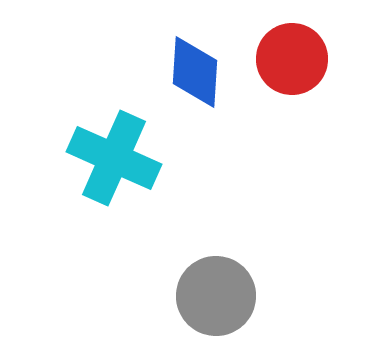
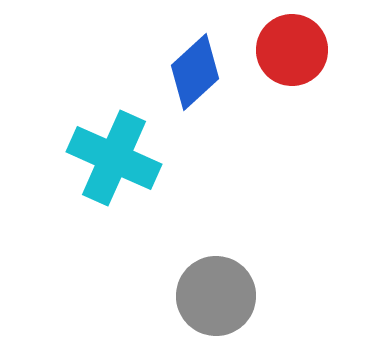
red circle: moved 9 px up
blue diamond: rotated 44 degrees clockwise
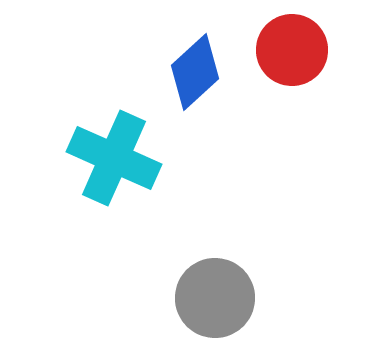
gray circle: moved 1 px left, 2 px down
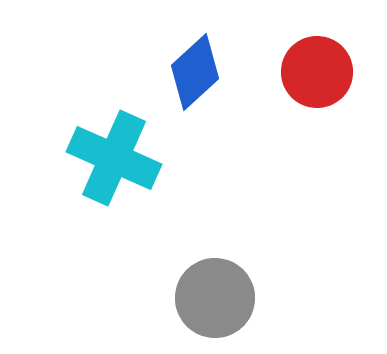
red circle: moved 25 px right, 22 px down
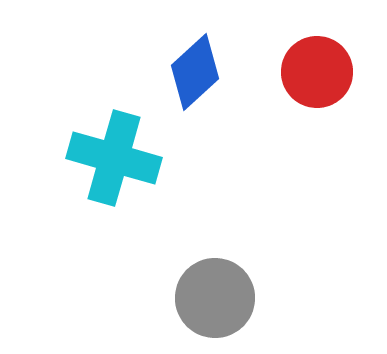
cyan cross: rotated 8 degrees counterclockwise
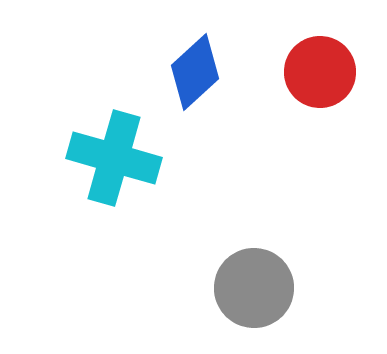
red circle: moved 3 px right
gray circle: moved 39 px right, 10 px up
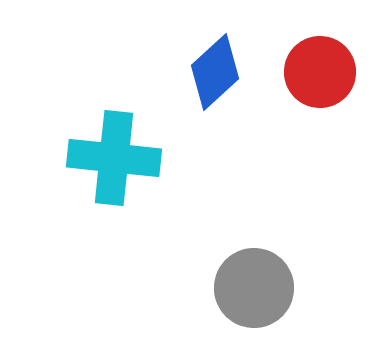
blue diamond: moved 20 px right
cyan cross: rotated 10 degrees counterclockwise
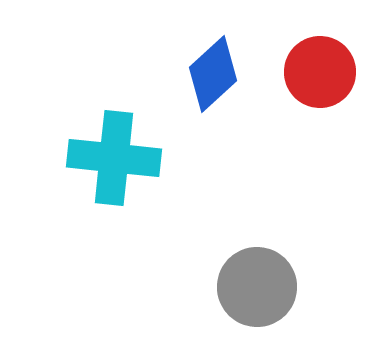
blue diamond: moved 2 px left, 2 px down
gray circle: moved 3 px right, 1 px up
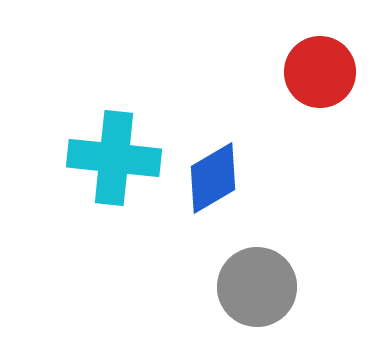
blue diamond: moved 104 px down; rotated 12 degrees clockwise
